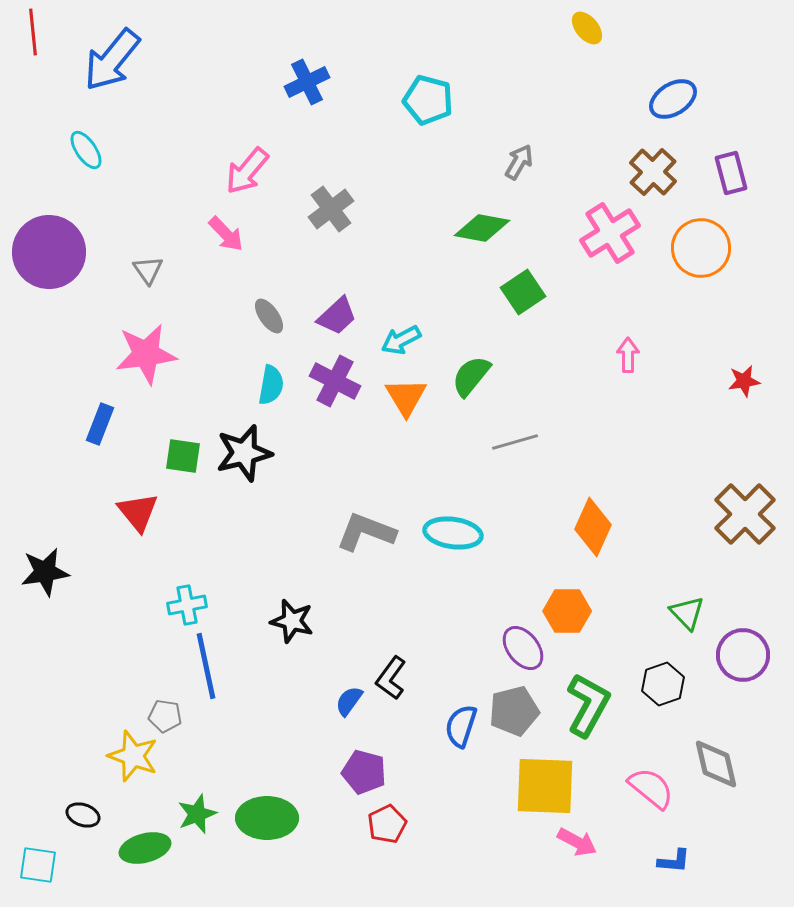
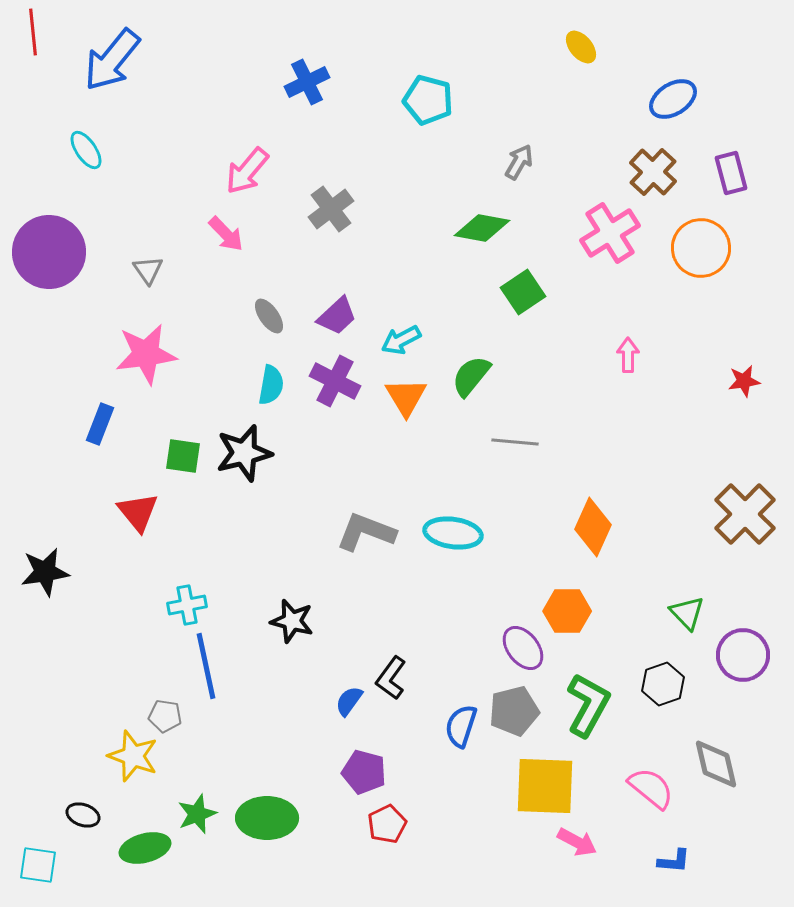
yellow ellipse at (587, 28): moved 6 px left, 19 px down
gray line at (515, 442): rotated 21 degrees clockwise
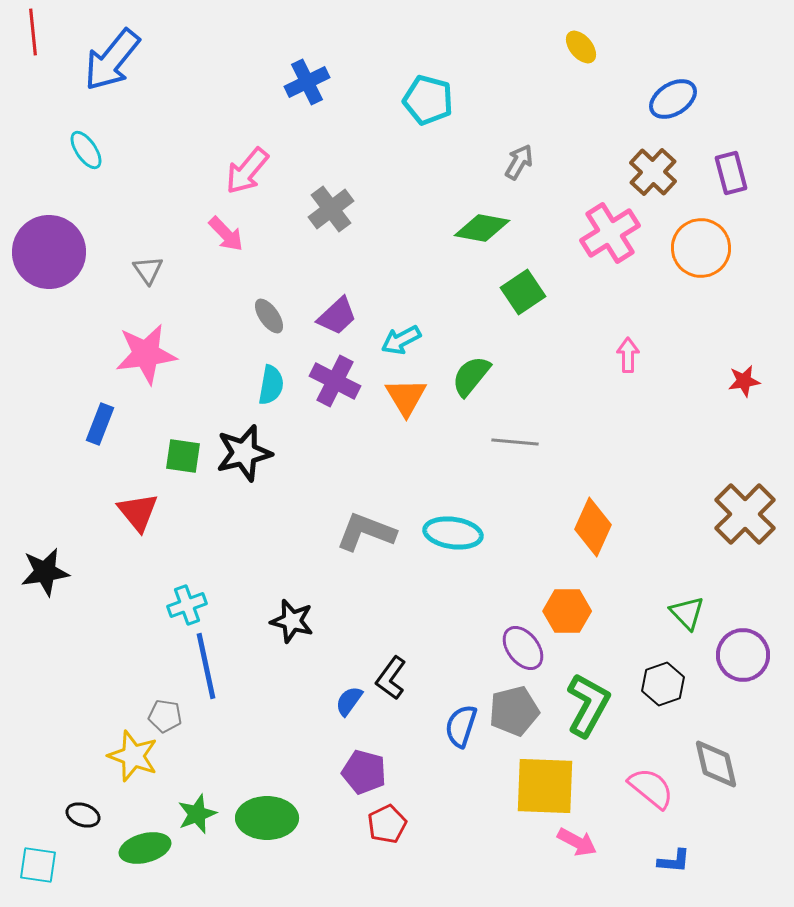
cyan cross at (187, 605): rotated 9 degrees counterclockwise
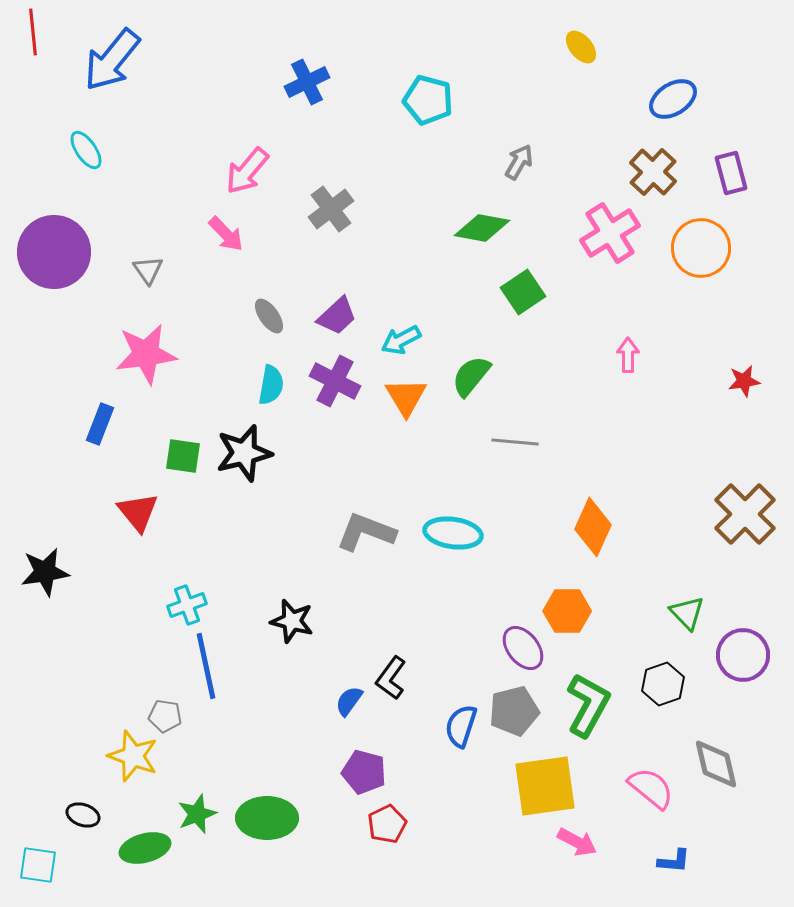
purple circle at (49, 252): moved 5 px right
yellow square at (545, 786): rotated 10 degrees counterclockwise
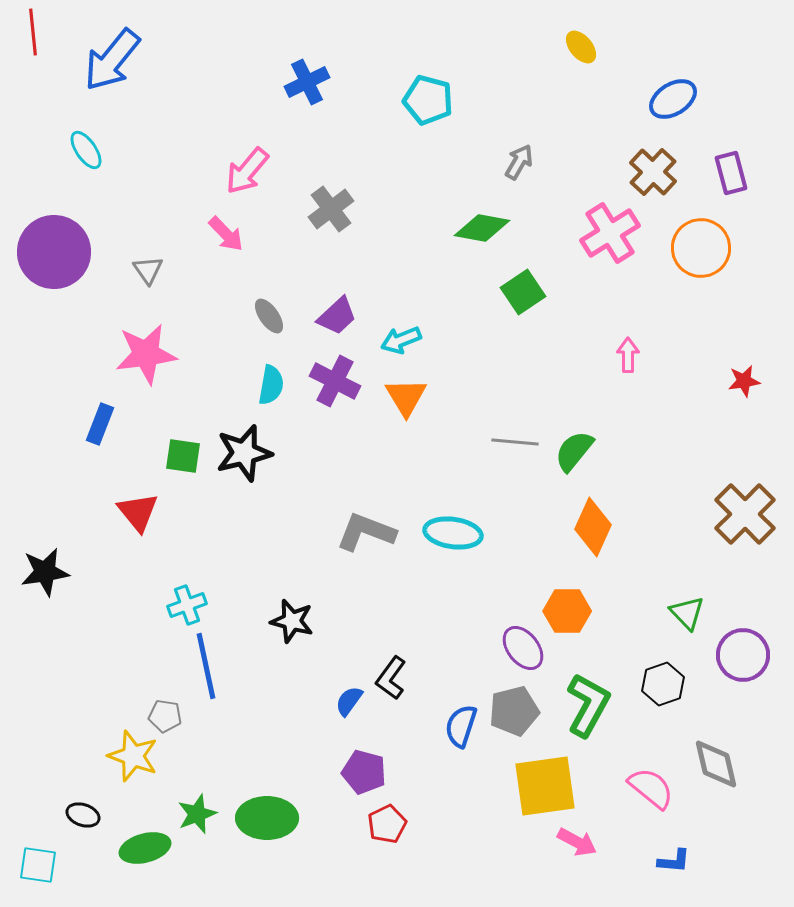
cyan arrow at (401, 340): rotated 6 degrees clockwise
green semicircle at (471, 376): moved 103 px right, 75 px down
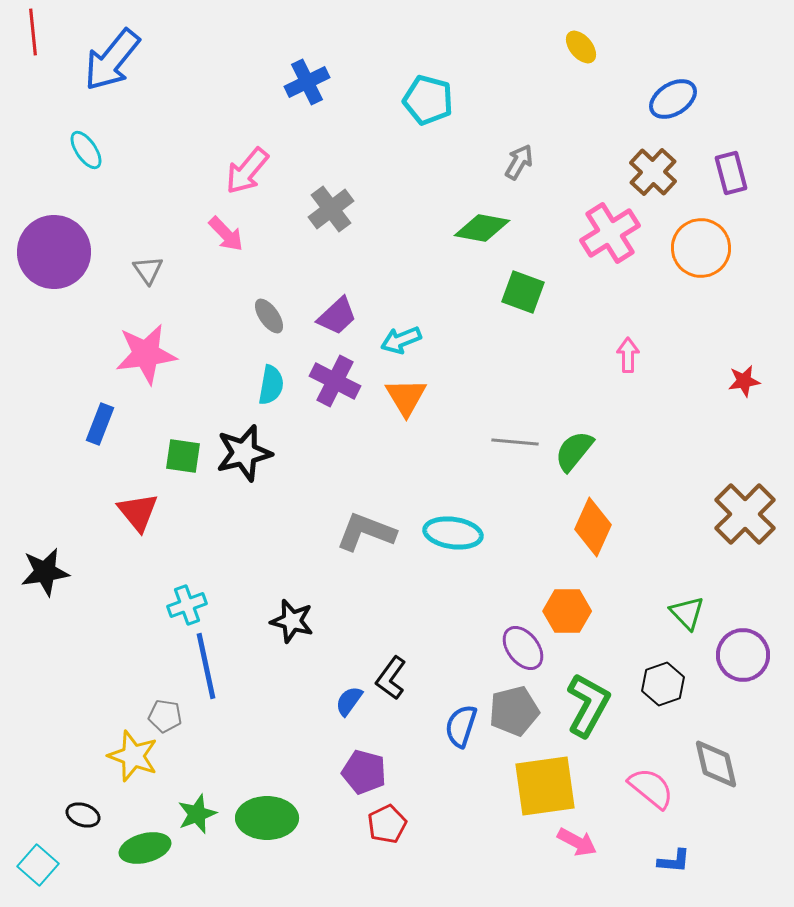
green square at (523, 292): rotated 36 degrees counterclockwise
cyan square at (38, 865): rotated 33 degrees clockwise
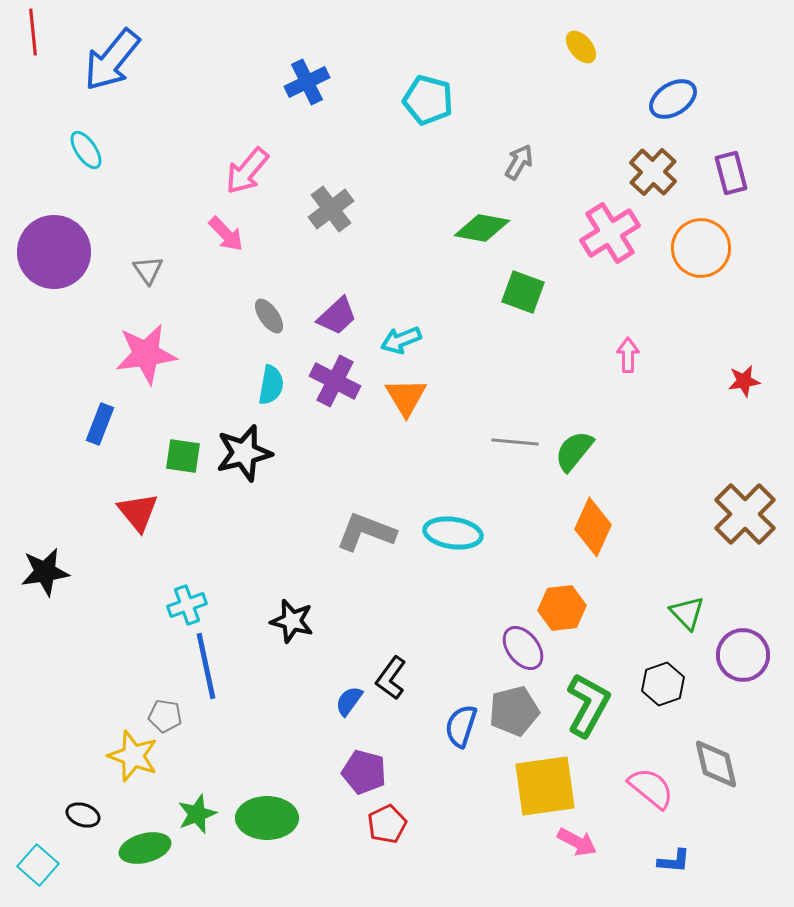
orange hexagon at (567, 611): moved 5 px left, 3 px up; rotated 6 degrees counterclockwise
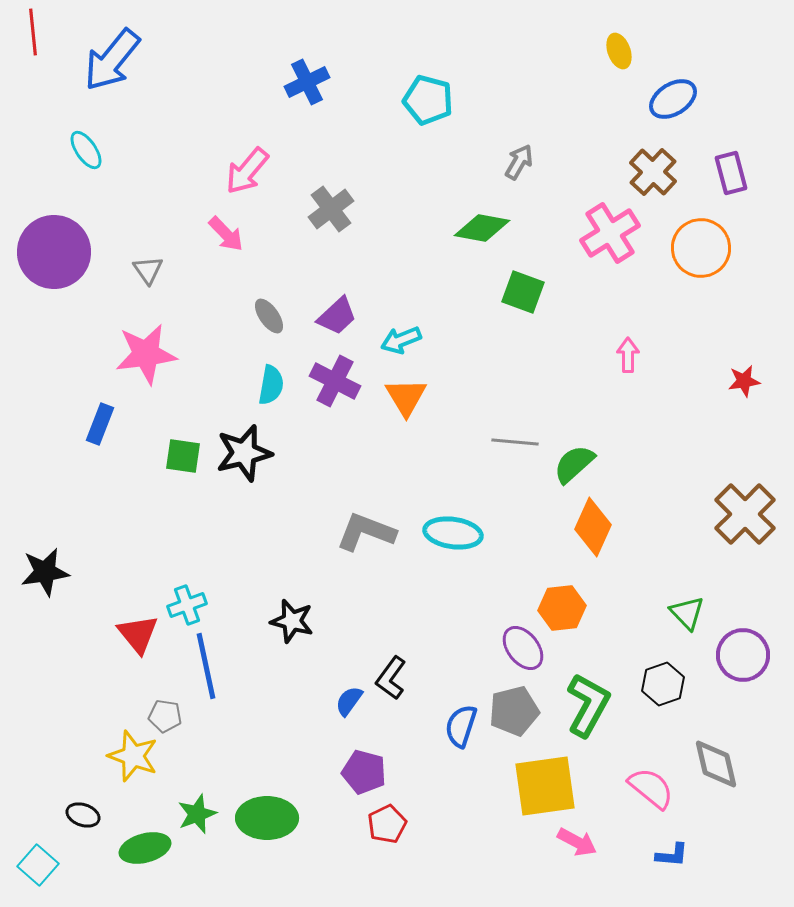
yellow ellipse at (581, 47): moved 38 px right, 4 px down; rotated 20 degrees clockwise
green semicircle at (574, 451): moved 13 px down; rotated 9 degrees clockwise
red triangle at (138, 512): moved 122 px down
blue L-shape at (674, 861): moved 2 px left, 6 px up
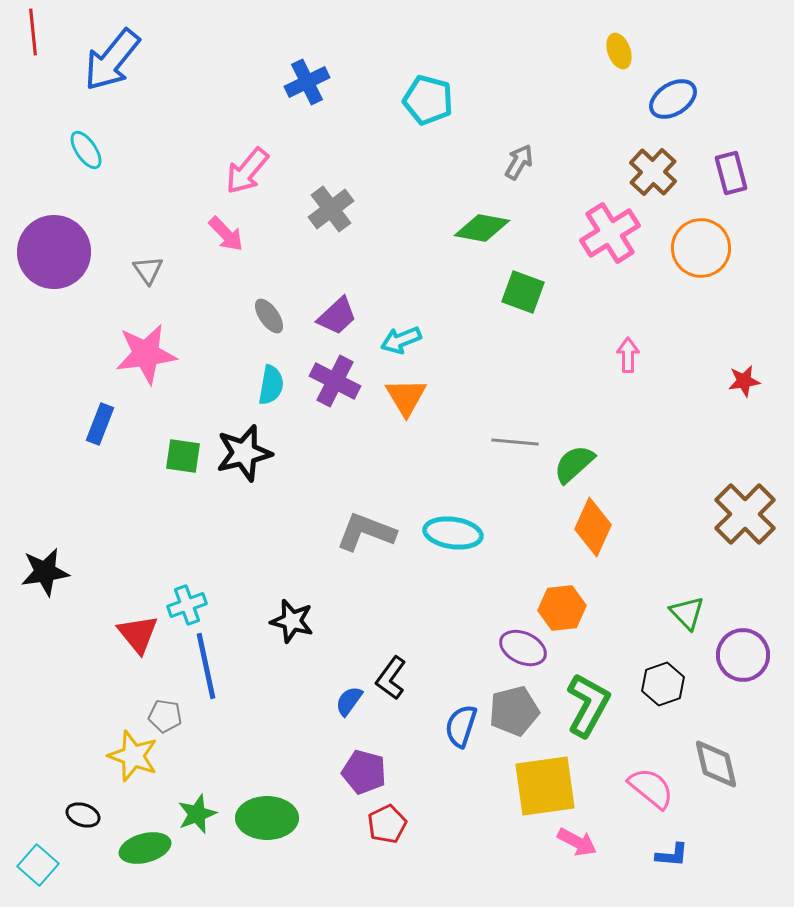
purple ellipse at (523, 648): rotated 27 degrees counterclockwise
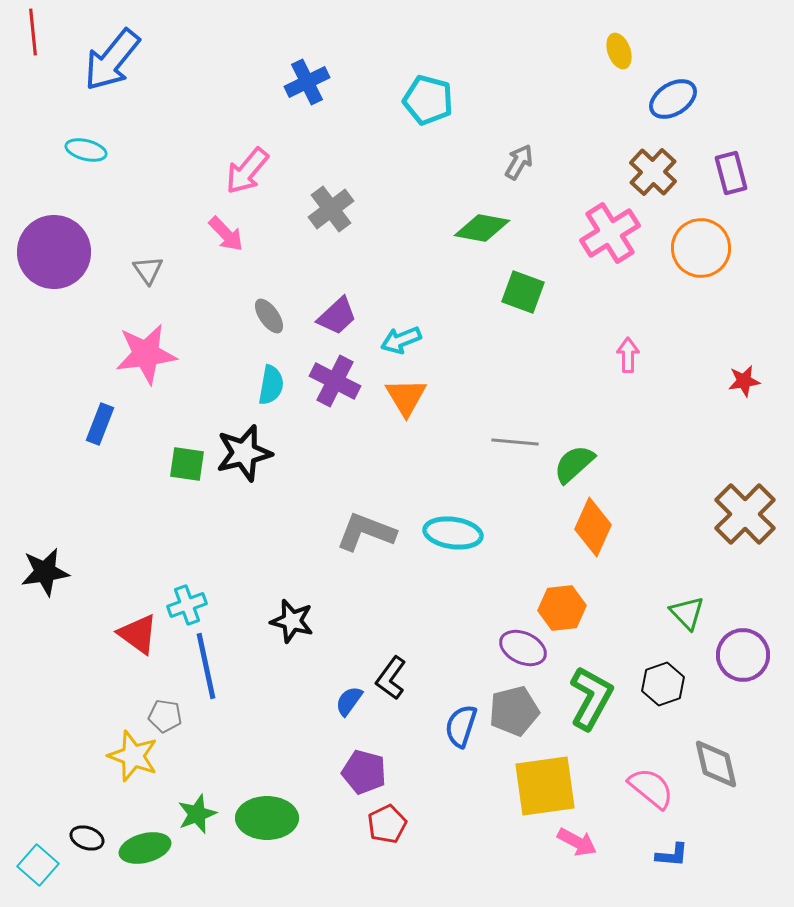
cyan ellipse at (86, 150): rotated 42 degrees counterclockwise
green square at (183, 456): moved 4 px right, 8 px down
red triangle at (138, 634): rotated 15 degrees counterclockwise
green L-shape at (588, 705): moved 3 px right, 7 px up
black ellipse at (83, 815): moved 4 px right, 23 px down
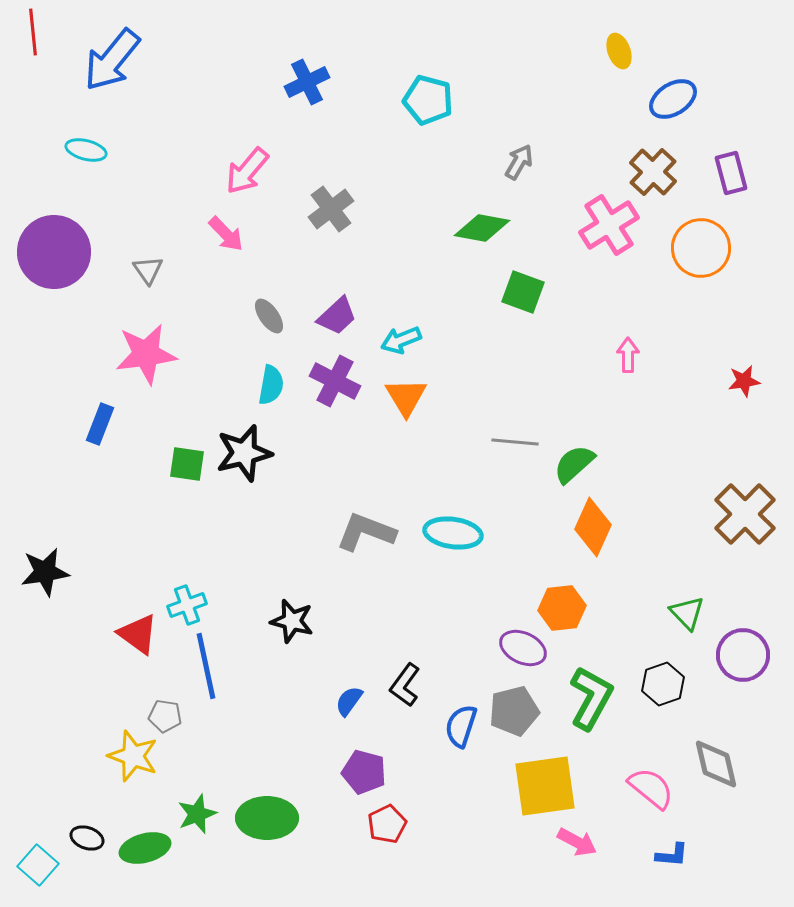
pink cross at (610, 233): moved 1 px left, 8 px up
black L-shape at (391, 678): moved 14 px right, 7 px down
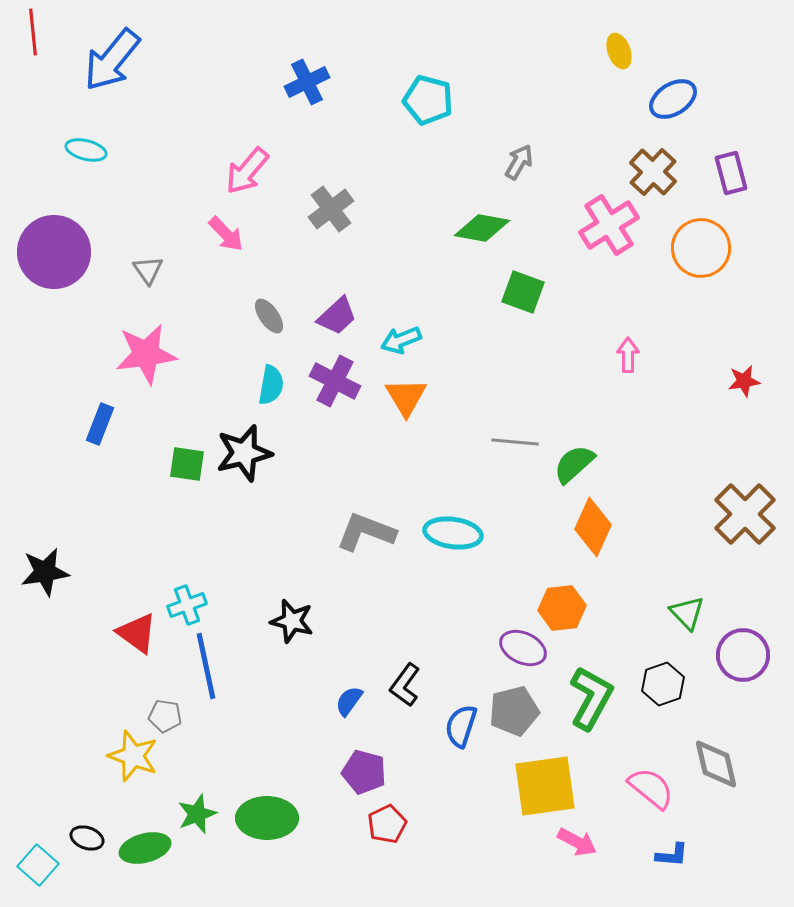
red triangle at (138, 634): moved 1 px left, 1 px up
